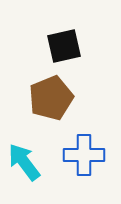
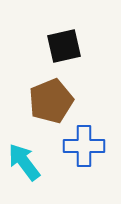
brown pentagon: moved 3 px down
blue cross: moved 9 px up
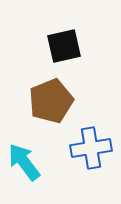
blue cross: moved 7 px right, 2 px down; rotated 9 degrees counterclockwise
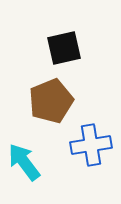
black square: moved 2 px down
blue cross: moved 3 px up
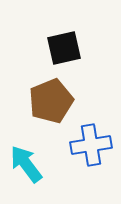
cyan arrow: moved 2 px right, 2 px down
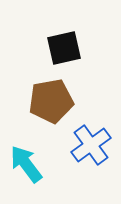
brown pentagon: rotated 12 degrees clockwise
blue cross: rotated 27 degrees counterclockwise
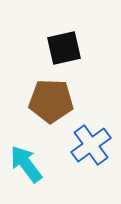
brown pentagon: rotated 12 degrees clockwise
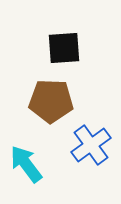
black square: rotated 9 degrees clockwise
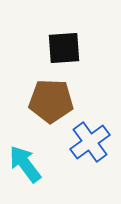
blue cross: moved 1 px left, 3 px up
cyan arrow: moved 1 px left
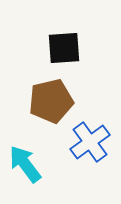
brown pentagon: rotated 15 degrees counterclockwise
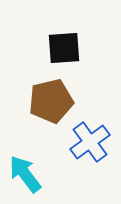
cyan arrow: moved 10 px down
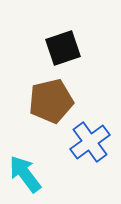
black square: moved 1 px left; rotated 15 degrees counterclockwise
